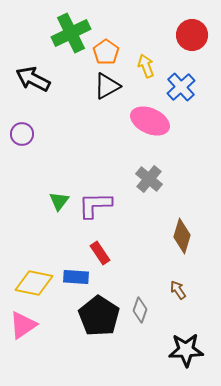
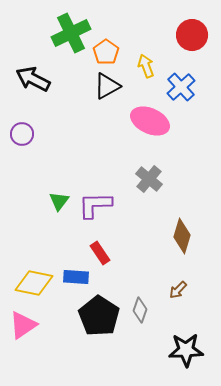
brown arrow: rotated 102 degrees counterclockwise
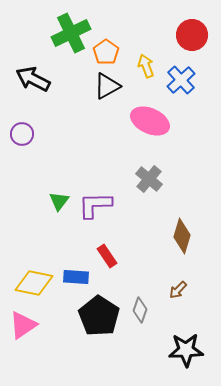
blue cross: moved 7 px up
red rectangle: moved 7 px right, 3 px down
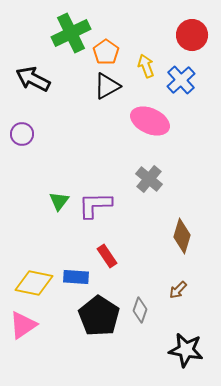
black star: rotated 12 degrees clockwise
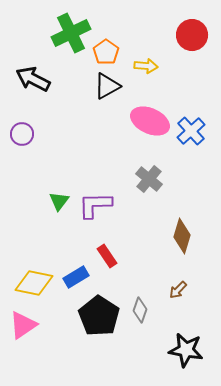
yellow arrow: rotated 115 degrees clockwise
blue cross: moved 10 px right, 51 px down
blue rectangle: rotated 35 degrees counterclockwise
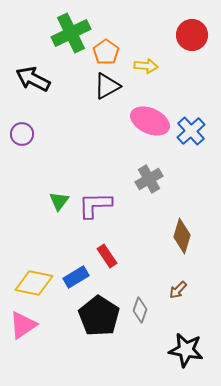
gray cross: rotated 20 degrees clockwise
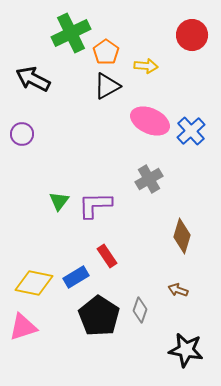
brown arrow: rotated 66 degrees clockwise
pink triangle: moved 2 px down; rotated 16 degrees clockwise
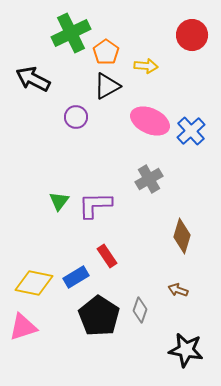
purple circle: moved 54 px right, 17 px up
